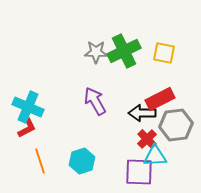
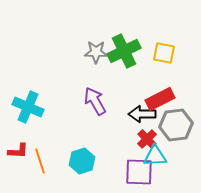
black arrow: moved 1 px down
red L-shape: moved 9 px left, 23 px down; rotated 30 degrees clockwise
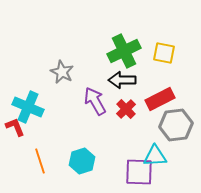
gray star: moved 34 px left, 20 px down; rotated 25 degrees clockwise
black arrow: moved 20 px left, 34 px up
red cross: moved 21 px left, 30 px up
red L-shape: moved 3 px left, 24 px up; rotated 115 degrees counterclockwise
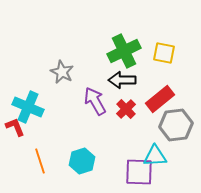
red rectangle: rotated 12 degrees counterclockwise
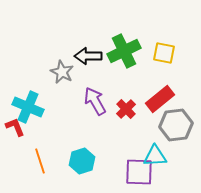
black arrow: moved 34 px left, 24 px up
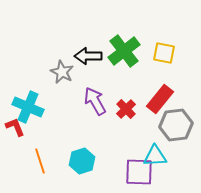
green cross: rotated 12 degrees counterclockwise
red rectangle: rotated 12 degrees counterclockwise
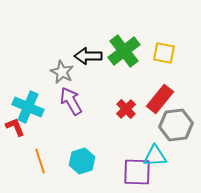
purple arrow: moved 24 px left
purple square: moved 2 px left
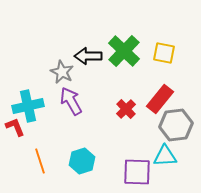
green cross: rotated 8 degrees counterclockwise
cyan cross: moved 1 px up; rotated 36 degrees counterclockwise
cyan triangle: moved 10 px right
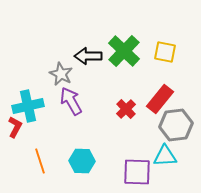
yellow square: moved 1 px right, 1 px up
gray star: moved 1 px left, 2 px down
red L-shape: rotated 50 degrees clockwise
cyan hexagon: rotated 20 degrees clockwise
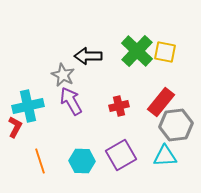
green cross: moved 13 px right
gray star: moved 2 px right, 1 px down
red rectangle: moved 1 px right, 3 px down
red cross: moved 7 px left, 3 px up; rotated 30 degrees clockwise
purple square: moved 16 px left, 17 px up; rotated 32 degrees counterclockwise
